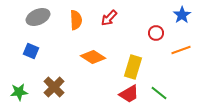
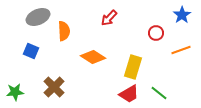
orange semicircle: moved 12 px left, 11 px down
green star: moved 4 px left
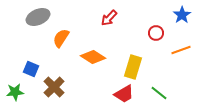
orange semicircle: moved 3 px left, 7 px down; rotated 144 degrees counterclockwise
blue square: moved 18 px down
red trapezoid: moved 5 px left
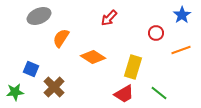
gray ellipse: moved 1 px right, 1 px up
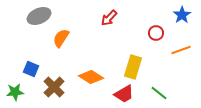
orange diamond: moved 2 px left, 20 px down
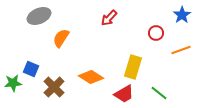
green star: moved 2 px left, 9 px up
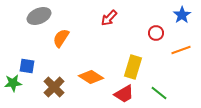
blue square: moved 4 px left, 3 px up; rotated 14 degrees counterclockwise
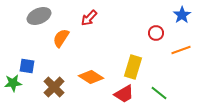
red arrow: moved 20 px left
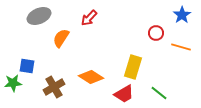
orange line: moved 3 px up; rotated 36 degrees clockwise
brown cross: rotated 15 degrees clockwise
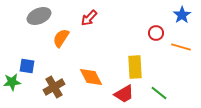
yellow rectangle: moved 2 px right; rotated 20 degrees counterclockwise
orange diamond: rotated 30 degrees clockwise
green star: moved 1 px left, 1 px up
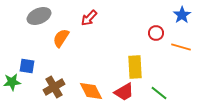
orange diamond: moved 14 px down
red trapezoid: moved 2 px up
